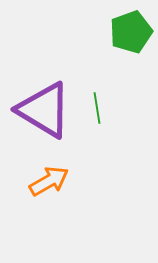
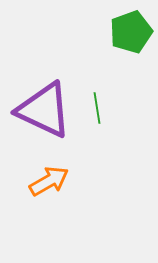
purple triangle: rotated 6 degrees counterclockwise
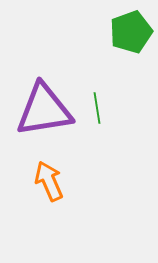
purple triangle: rotated 34 degrees counterclockwise
orange arrow: rotated 84 degrees counterclockwise
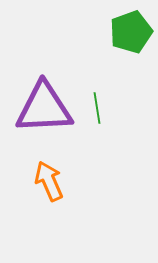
purple triangle: moved 2 px up; rotated 6 degrees clockwise
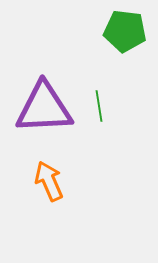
green pentagon: moved 6 px left, 1 px up; rotated 27 degrees clockwise
green line: moved 2 px right, 2 px up
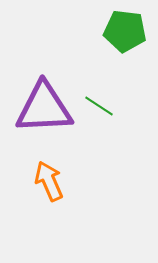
green line: rotated 48 degrees counterclockwise
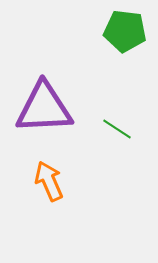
green line: moved 18 px right, 23 px down
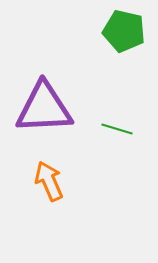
green pentagon: moved 1 px left; rotated 6 degrees clockwise
green line: rotated 16 degrees counterclockwise
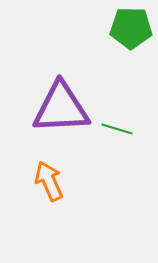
green pentagon: moved 7 px right, 3 px up; rotated 12 degrees counterclockwise
purple triangle: moved 17 px right
